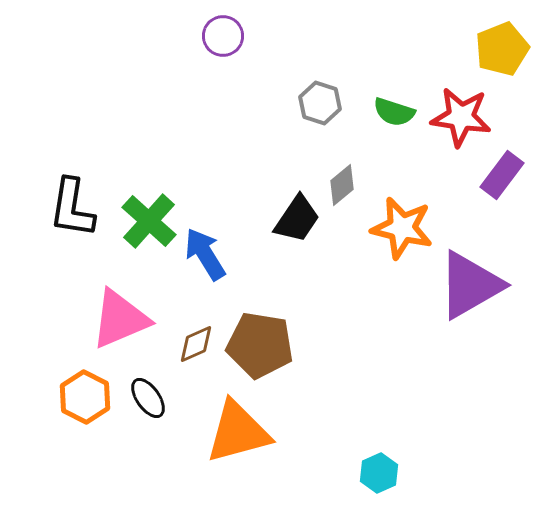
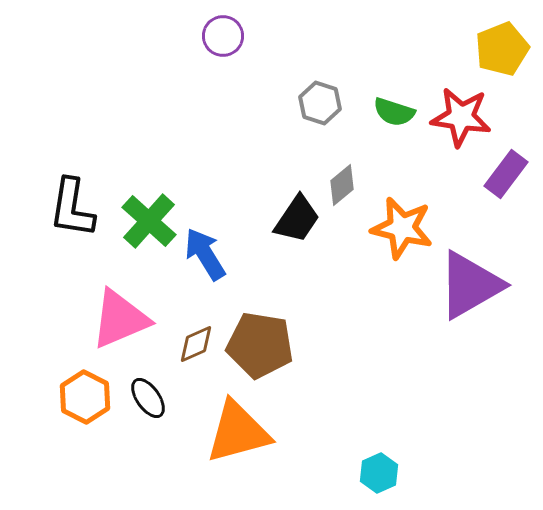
purple rectangle: moved 4 px right, 1 px up
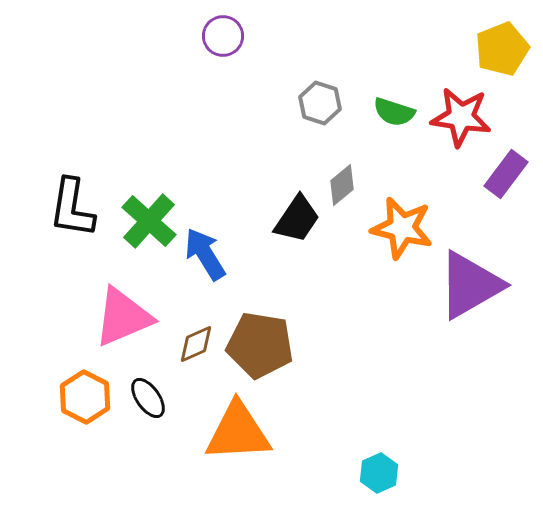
pink triangle: moved 3 px right, 2 px up
orange triangle: rotated 12 degrees clockwise
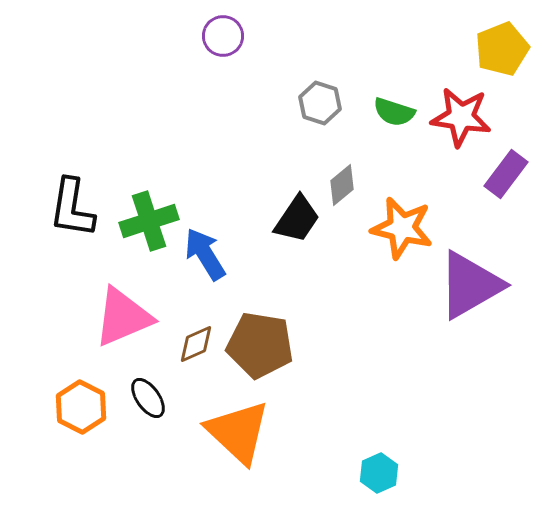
green cross: rotated 30 degrees clockwise
orange hexagon: moved 4 px left, 10 px down
orange triangle: rotated 46 degrees clockwise
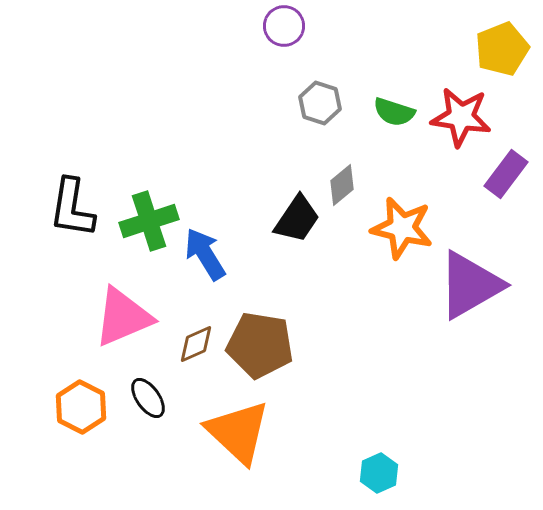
purple circle: moved 61 px right, 10 px up
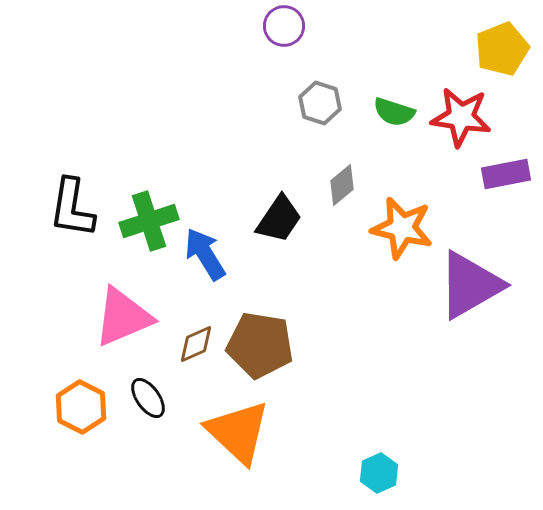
purple rectangle: rotated 42 degrees clockwise
black trapezoid: moved 18 px left
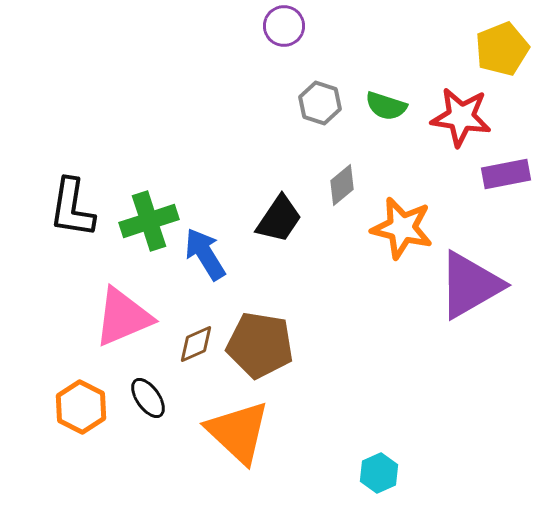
green semicircle: moved 8 px left, 6 px up
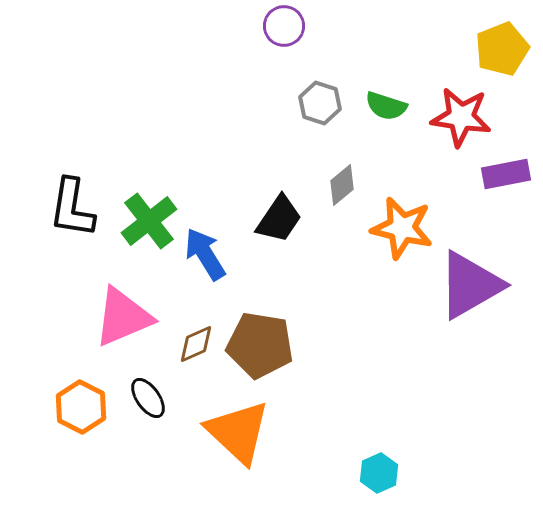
green cross: rotated 20 degrees counterclockwise
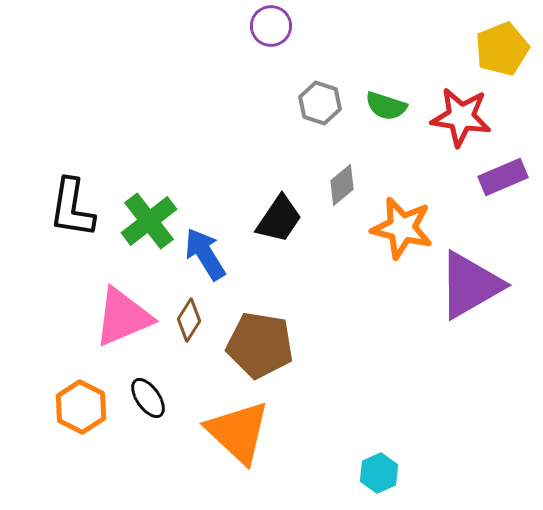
purple circle: moved 13 px left
purple rectangle: moved 3 px left, 3 px down; rotated 12 degrees counterclockwise
brown diamond: moved 7 px left, 24 px up; rotated 33 degrees counterclockwise
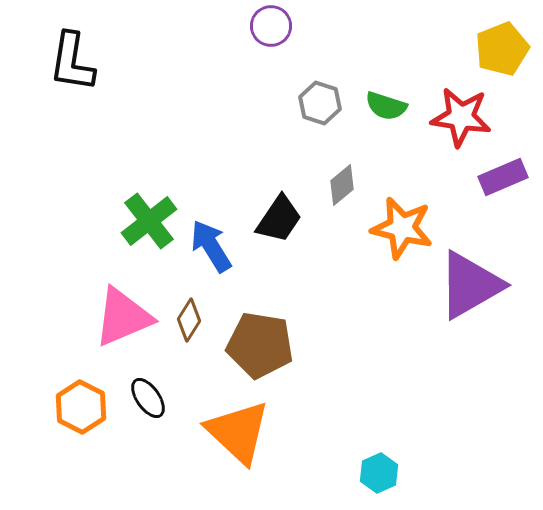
black L-shape: moved 146 px up
blue arrow: moved 6 px right, 8 px up
